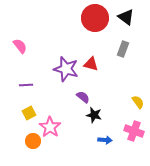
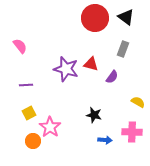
purple semicircle: moved 29 px right, 20 px up; rotated 88 degrees clockwise
yellow semicircle: rotated 24 degrees counterclockwise
pink cross: moved 2 px left, 1 px down; rotated 18 degrees counterclockwise
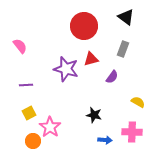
red circle: moved 11 px left, 8 px down
red triangle: moved 5 px up; rotated 28 degrees counterclockwise
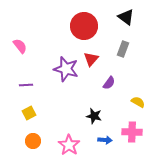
red triangle: rotated 35 degrees counterclockwise
purple semicircle: moved 3 px left, 6 px down
black star: moved 1 px down
pink star: moved 19 px right, 18 px down
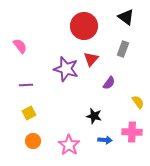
yellow semicircle: rotated 24 degrees clockwise
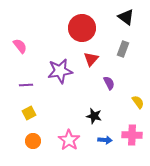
red circle: moved 2 px left, 2 px down
purple star: moved 6 px left, 2 px down; rotated 25 degrees counterclockwise
purple semicircle: rotated 64 degrees counterclockwise
pink cross: moved 3 px down
pink star: moved 5 px up
